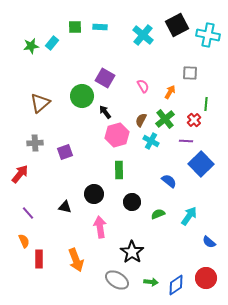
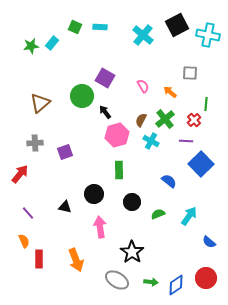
green square at (75, 27): rotated 24 degrees clockwise
orange arrow at (170, 92): rotated 80 degrees counterclockwise
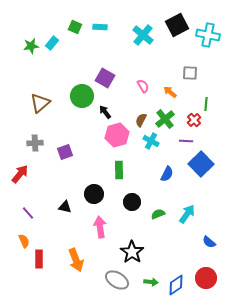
blue semicircle at (169, 181): moved 2 px left, 7 px up; rotated 77 degrees clockwise
cyan arrow at (189, 216): moved 2 px left, 2 px up
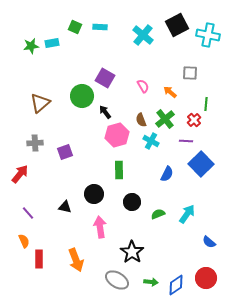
cyan rectangle at (52, 43): rotated 40 degrees clockwise
brown semicircle at (141, 120): rotated 48 degrees counterclockwise
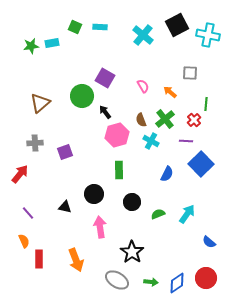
blue diamond at (176, 285): moved 1 px right, 2 px up
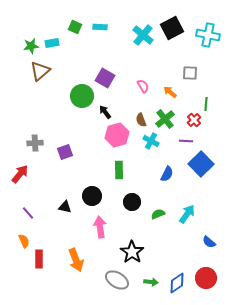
black square at (177, 25): moved 5 px left, 3 px down
brown triangle at (40, 103): moved 32 px up
black circle at (94, 194): moved 2 px left, 2 px down
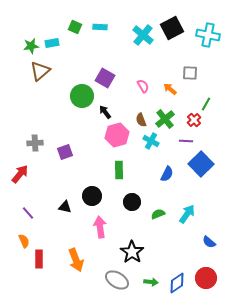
orange arrow at (170, 92): moved 3 px up
green line at (206, 104): rotated 24 degrees clockwise
